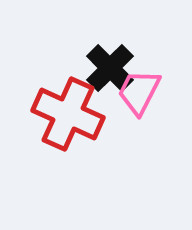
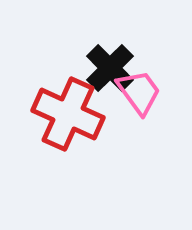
pink trapezoid: rotated 117 degrees clockwise
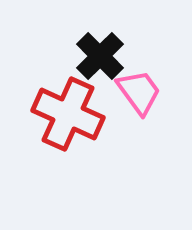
black cross: moved 10 px left, 12 px up
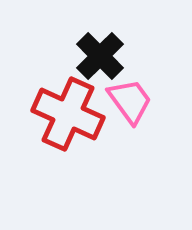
pink trapezoid: moved 9 px left, 9 px down
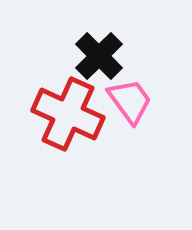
black cross: moved 1 px left
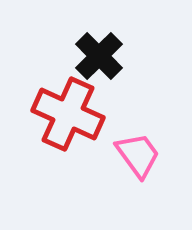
pink trapezoid: moved 8 px right, 54 px down
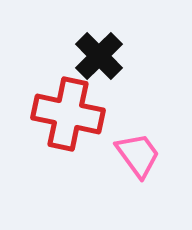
red cross: rotated 12 degrees counterclockwise
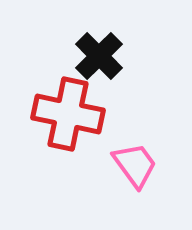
pink trapezoid: moved 3 px left, 10 px down
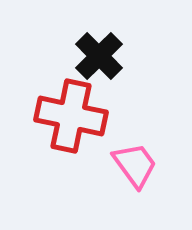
red cross: moved 3 px right, 2 px down
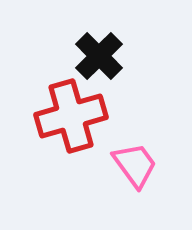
red cross: rotated 28 degrees counterclockwise
